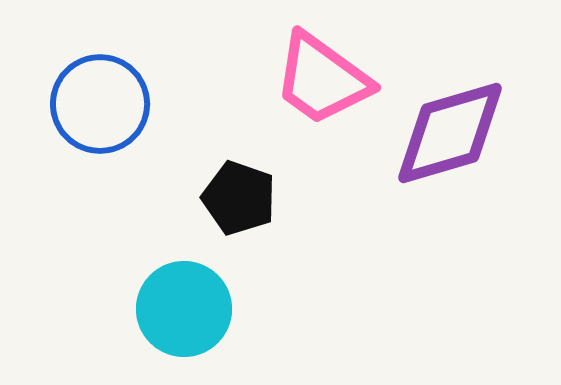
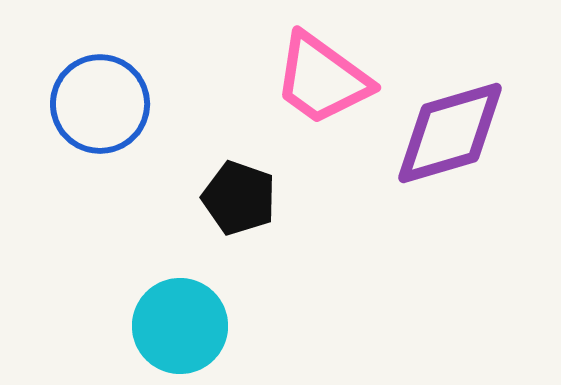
cyan circle: moved 4 px left, 17 px down
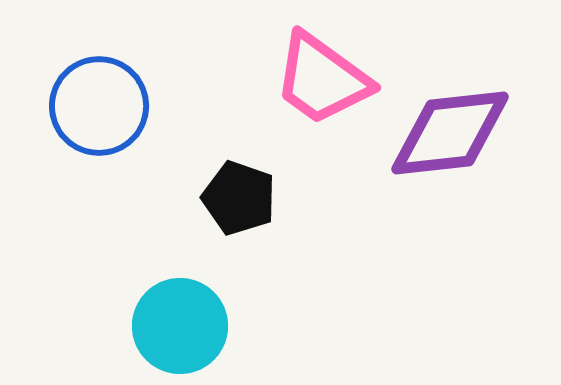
blue circle: moved 1 px left, 2 px down
purple diamond: rotated 10 degrees clockwise
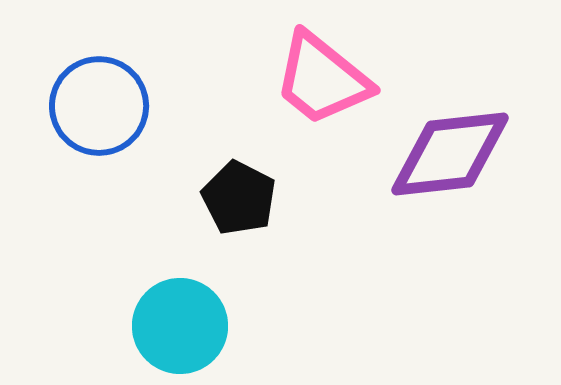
pink trapezoid: rotated 3 degrees clockwise
purple diamond: moved 21 px down
black pentagon: rotated 8 degrees clockwise
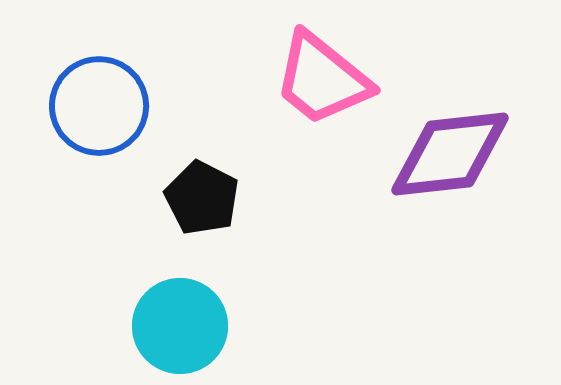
black pentagon: moved 37 px left
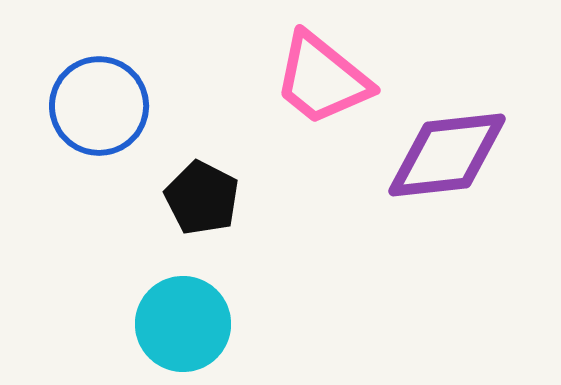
purple diamond: moved 3 px left, 1 px down
cyan circle: moved 3 px right, 2 px up
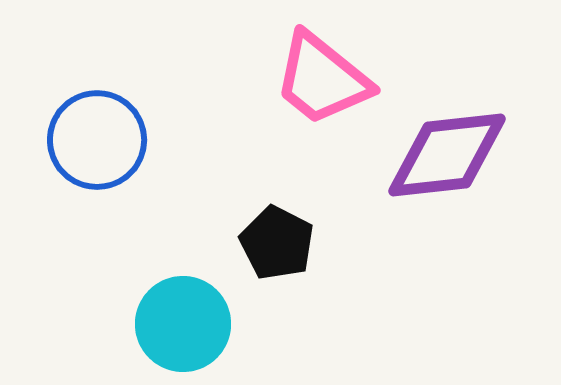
blue circle: moved 2 px left, 34 px down
black pentagon: moved 75 px right, 45 px down
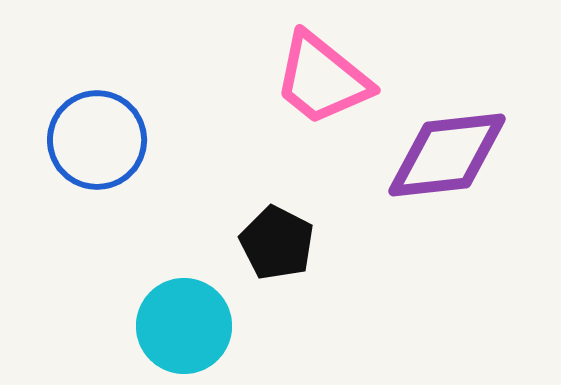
cyan circle: moved 1 px right, 2 px down
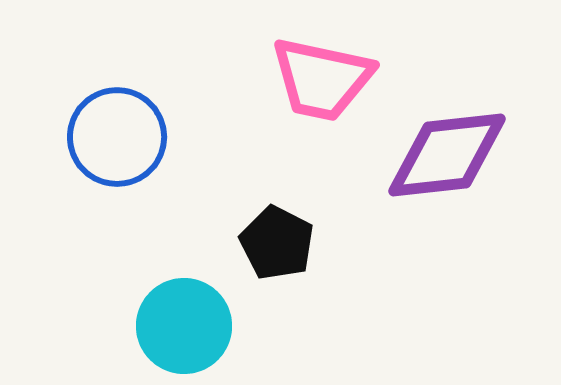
pink trapezoid: rotated 27 degrees counterclockwise
blue circle: moved 20 px right, 3 px up
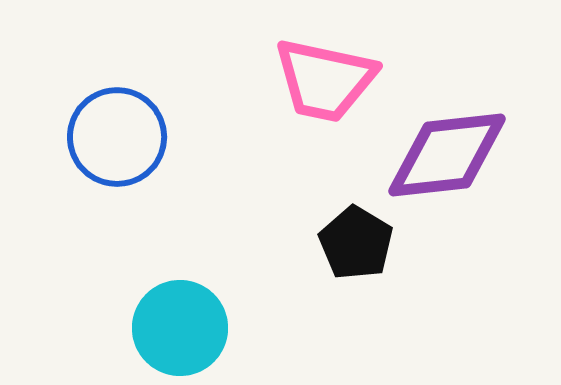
pink trapezoid: moved 3 px right, 1 px down
black pentagon: moved 79 px right; rotated 4 degrees clockwise
cyan circle: moved 4 px left, 2 px down
